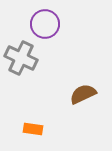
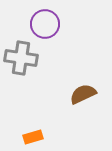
gray cross: rotated 16 degrees counterclockwise
orange rectangle: moved 8 px down; rotated 24 degrees counterclockwise
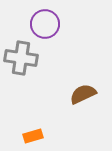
orange rectangle: moved 1 px up
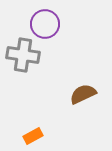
gray cross: moved 2 px right, 3 px up
orange rectangle: rotated 12 degrees counterclockwise
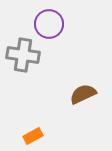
purple circle: moved 4 px right
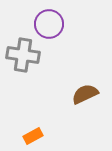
brown semicircle: moved 2 px right
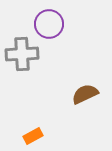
gray cross: moved 1 px left, 1 px up; rotated 12 degrees counterclockwise
